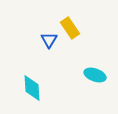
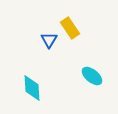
cyan ellipse: moved 3 px left, 1 px down; rotated 20 degrees clockwise
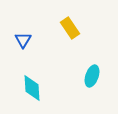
blue triangle: moved 26 px left
cyan ellipse: rotated 70 degrees clockwise
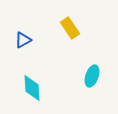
blue triangle: rotated 30 degrees clockwise
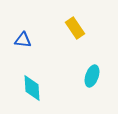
yellow rectangle: moved 5 px right
blue triangle: rotated 36 degrees clockwise
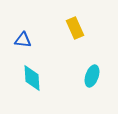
yellow rectangle: rotated 10 degrees clockwise
cyan diamond: moved 10 px up
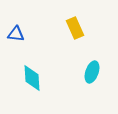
blue triangle: moved 7 px left, 6 px up
cyan ellipse: moved 4 px up
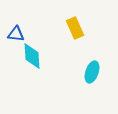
cyan diamond: moved 22 px up
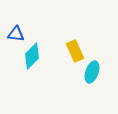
yellow rectangle: moved 23 px down
cyan diamond: rotated 48 degrees clockwise
